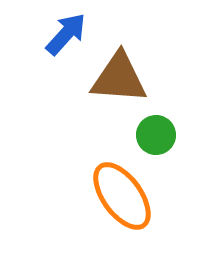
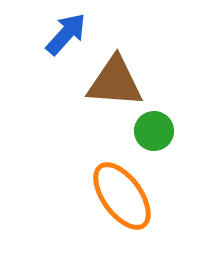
brown triangle: moved 4 px left, 4 px down
green circle: moved 2 px left, 4 px up
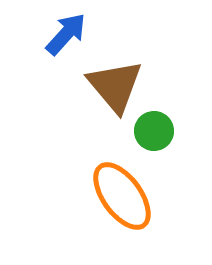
brown triangle: moved 4 px down; rotated 46 degrees clockwise
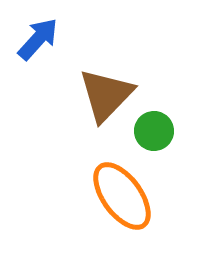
blue arrow: moved 28 px left, 5 px down
brown triangle: moved 9 px left, 9 px down; rotated 24 degrees clockwise
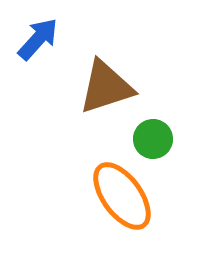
brown triangle: moved 8 px up; rotated 28 degrees clockwise
green circle: moved 1 px left, 8 px down
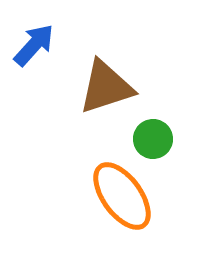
blue arrow: moved 4 px left, 6 px down
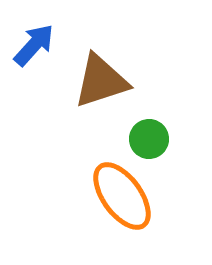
brown triangle: moved 5 px left, 6 px up
green circle: moved 4 px left
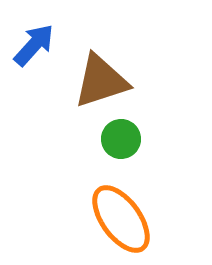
green circle: moved 28 px left
orange ellipse: moved 1 px left, 23 px down
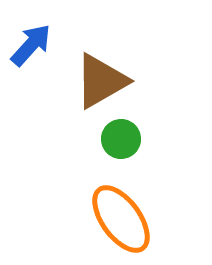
blue arrow: moved 3 px left
brown triangle: rotated 12 degrees counterclockwise
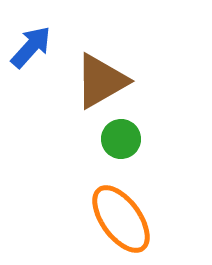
blue arrow: moved 2 px down
